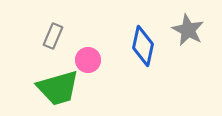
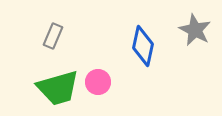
gray star: moved 7 px right
pink circle: moved 10 px right, 22 px down
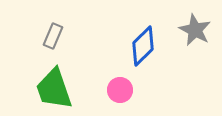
blue diamond: rotated 33 degrees clockwise
pink circle: moved 22 px right, 8 px down
green trapezoid: moved 4 px left, 1 px down; rotated 87 degrees clockwise
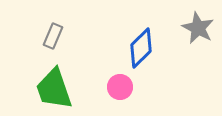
gray star: moved 3 px right, 2 px up
blue diamond: moved 2 px left, 2 px down
pink circle: moved 3 px up
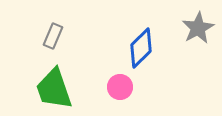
gray star: rotated 16 degrees clockwise
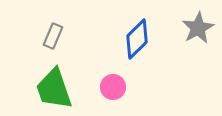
blue diamond: moved 4 px left, 9 px up
pink circle: moved 7 px left
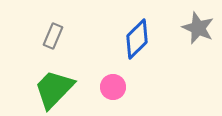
gray star: rotated 20 degrees counterclockwise
green trapezoid: rotated 63 degrees clockwise
